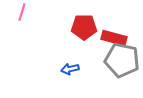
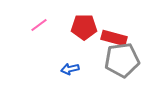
pink line: moved 17 px right, 13 px down; rotated 36 degrees clockwise
gray pentagon: rotated 20 degrees counterclockwise
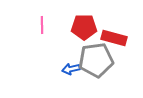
pink line: moved 3 px right; rotated 54 degrees counterclockwise
gray pentagon: moved 26 px left
blue arrow: moved 1 px right
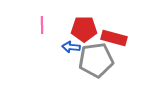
red pentagon: moved 2 px down
blue arrow: moved 22 px up; rotated 18 degrees clockwise
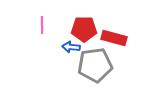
gray pentagon: moved 1 px left, 5 px down
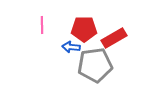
red rectangle: rotated 45 degrees counterclockwise
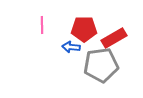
gray pentagon: moved 6 px right
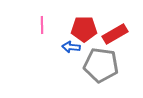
red rectangle: moved 1 px right, 4 px up
gray pentagon: rotated 16 degrees clockwise
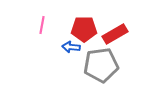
pink line: rotated 12 degrees clockwise
gray pentagon: rotated 16 degrees counterclockwise
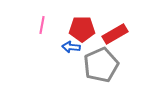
red pentagon: moved 2 px left
gray pentagon: rotated 16 degrees counterclockwise
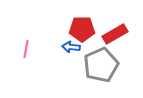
pink line: moved 16 px left, 24 px down
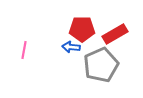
pink line: moved 2 px left, 1 px down
